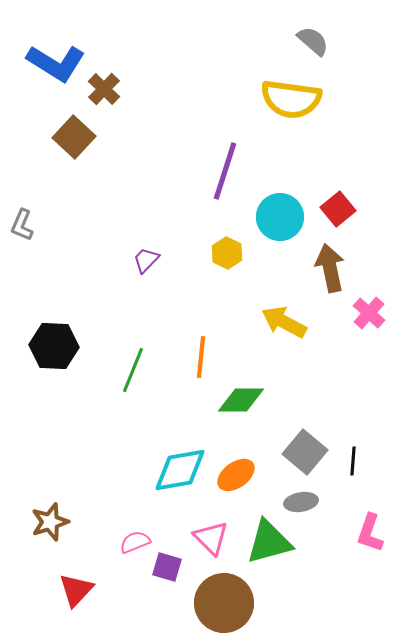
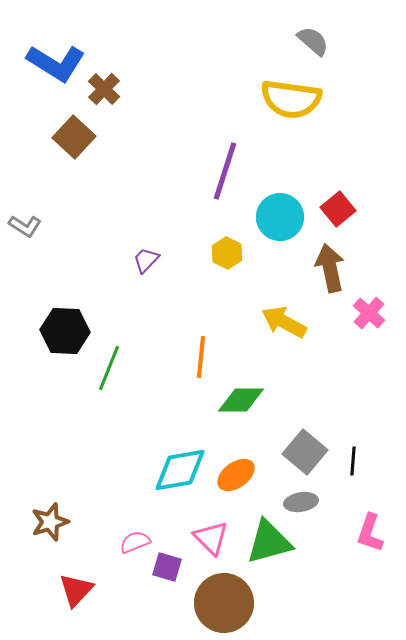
gray L-shape: moved 3 px right, 1 px down; rotated 80 degrees counterclockwise
black hexagon: moved 11 px right, 15 px up
green line: moved 24 px left, 2 px up
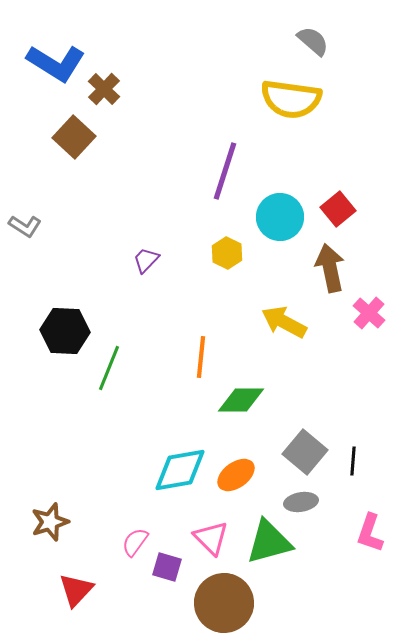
pink semicircle: rotated 32 degrees counterclockwise
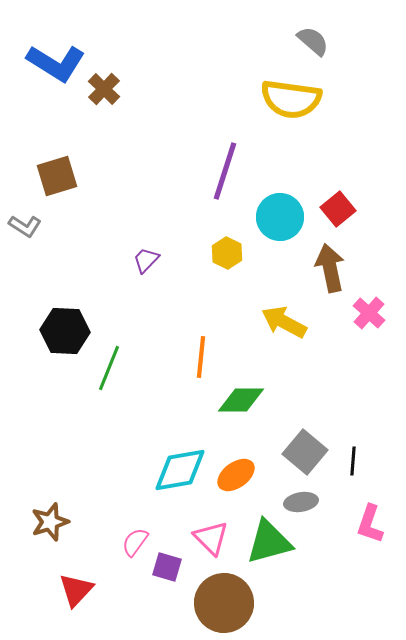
brown square: moved 17 px left, 39 px down; rotated 30 degrees clockwise
pink L-shape: moved 9 px up
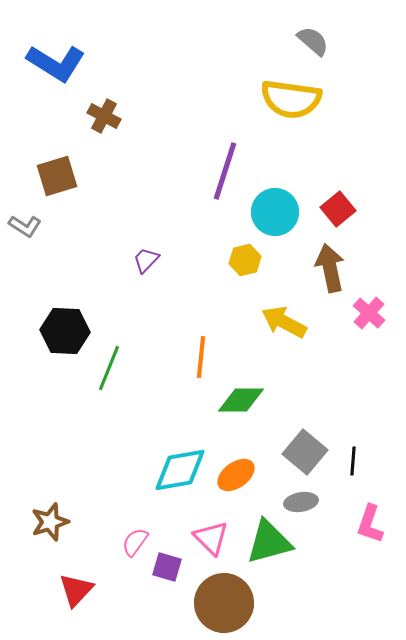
brown cross: moved 27 px down; rotated 16 degrees counterclockwise
cyan circle: moved 5 px left, 5 px up
yellow hexagon: moved 18 px right, 7 px down; rotated 20 degrees clockwise
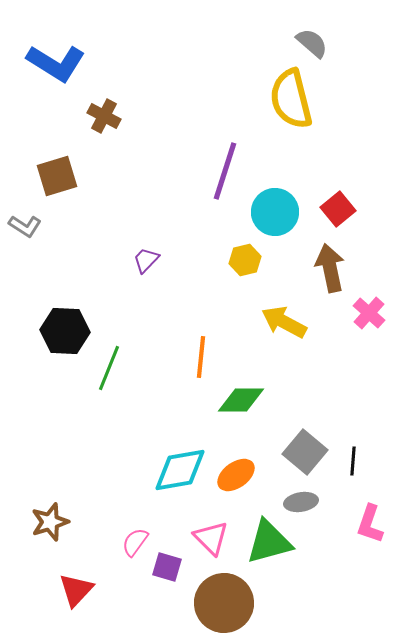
gray semicircle: moved 1 px left, 2 px down
yellow semicircle: rotated 68 degrees clockwise
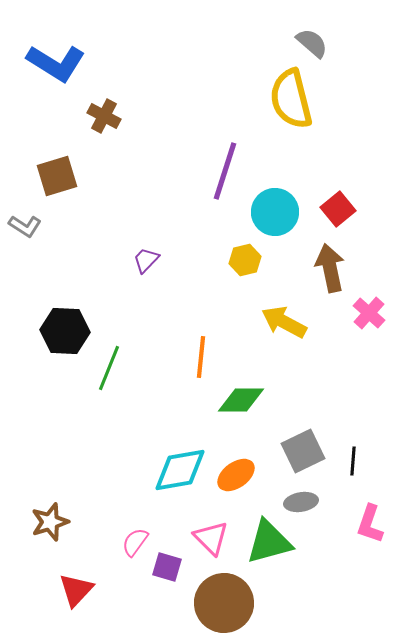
gray square: moved 2 px left, 1 px up; rotated 24 degrees clockwise
